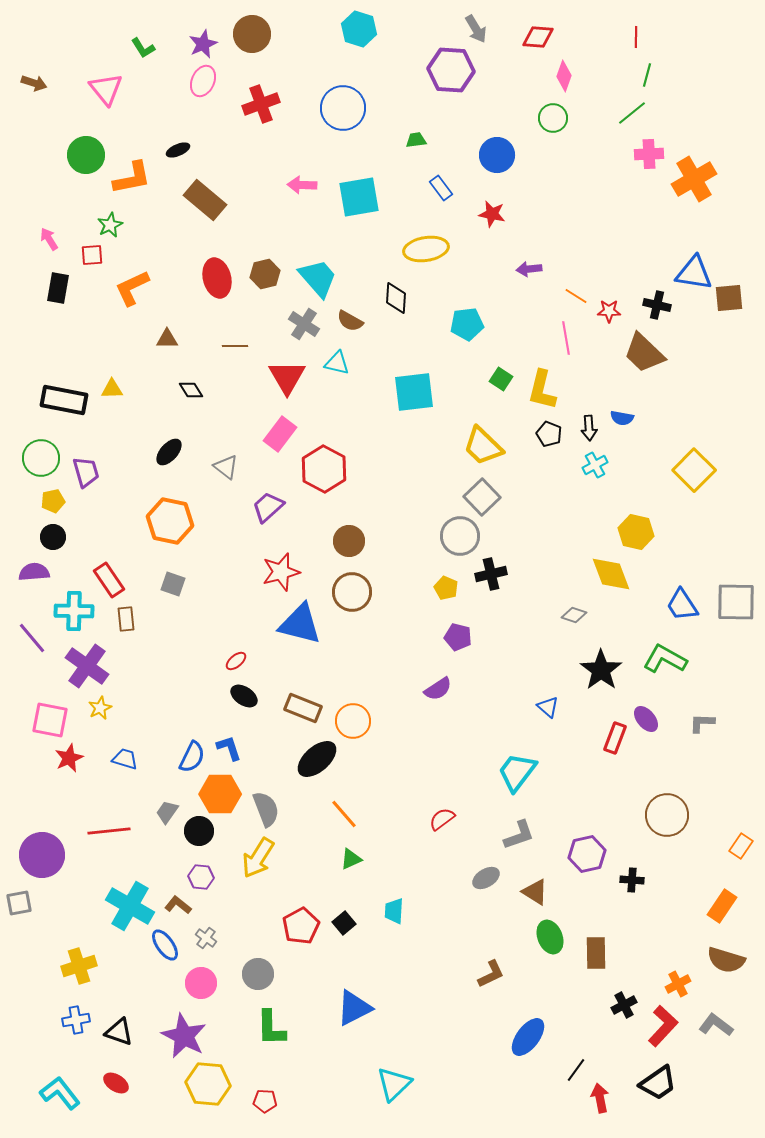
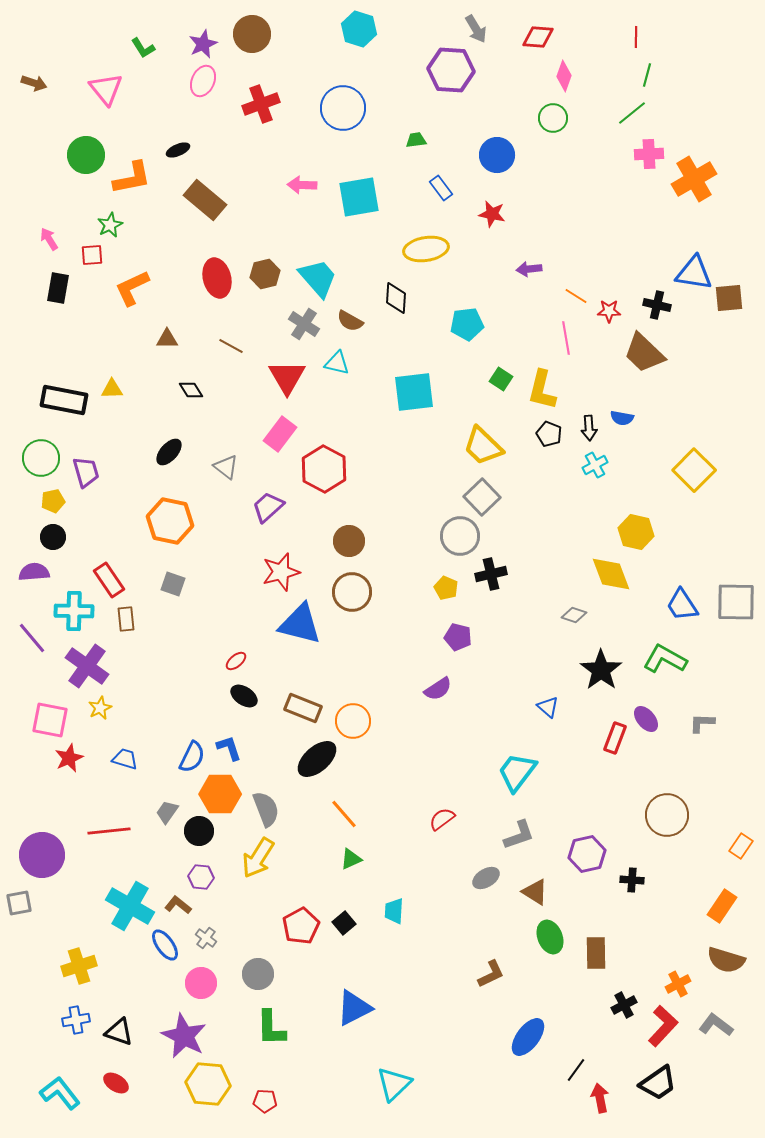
brown line at (235, 346): moved 4 px left; rotated 30 degrees clockwise
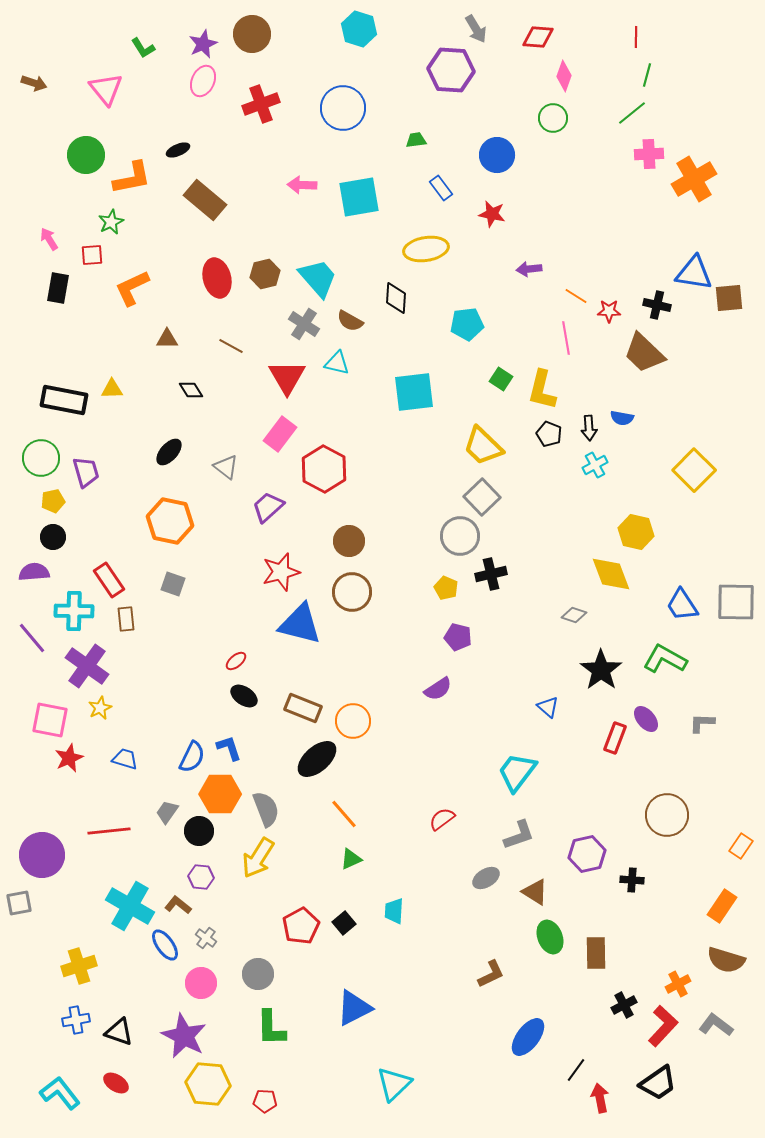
green star at (110, 225): moved 1 px right, 3 px up
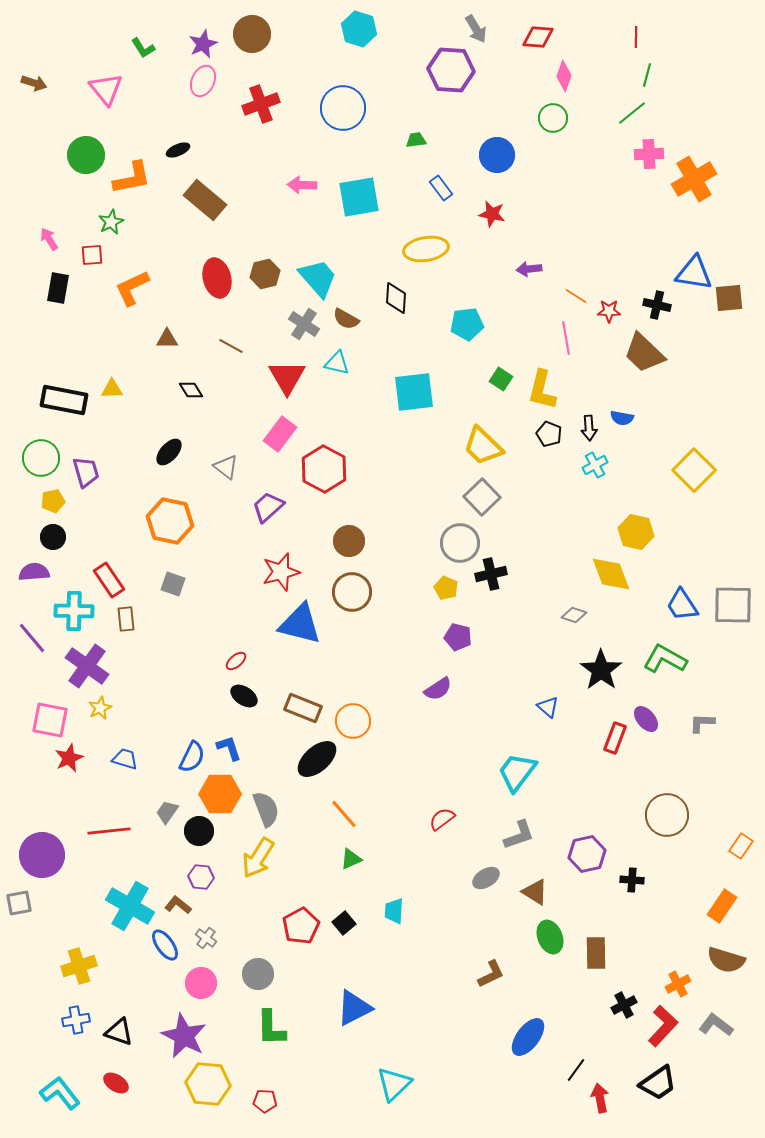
brown semicircle at (350, 321): moved 4 px left, 2 px up
gray circle at (460, 536): moved 7 px down
gray square at (736, 602): moved 3 px left, 3 px down
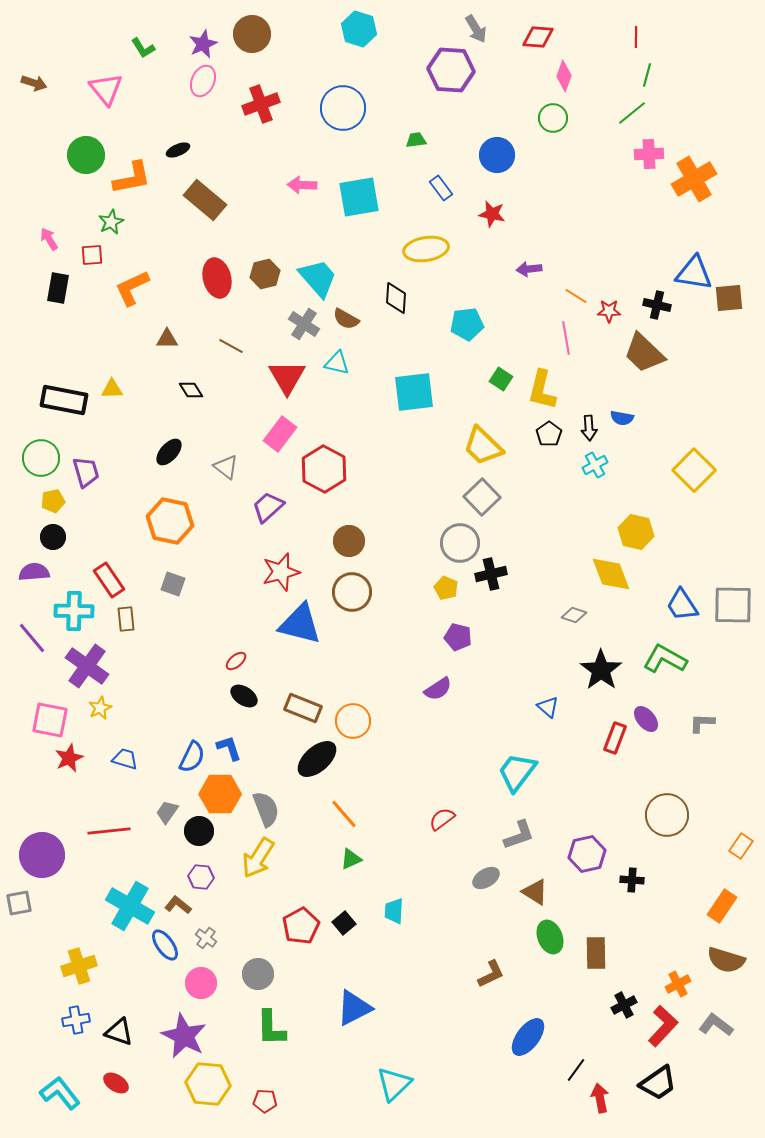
black pentagon at (549, 434): rotated 15 degrees clockwise
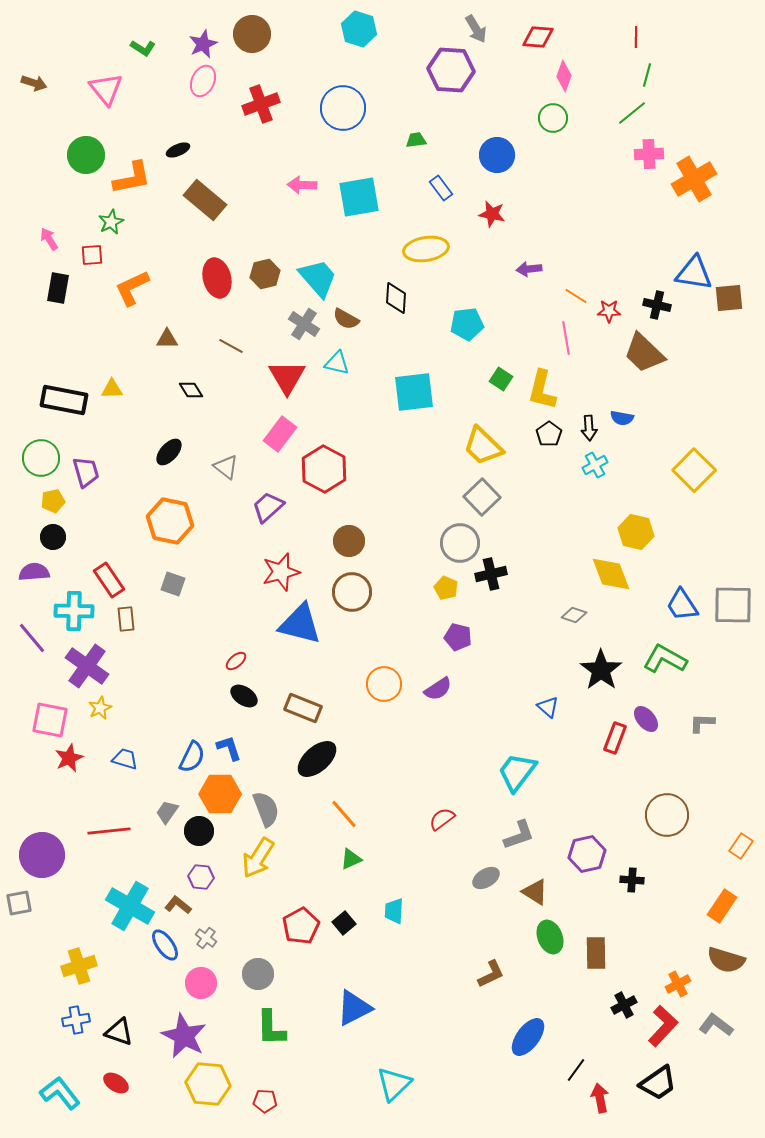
green L-shape at (143, 48): rotated 25 degrees counterclockwise
orange circle at (353, 721): moved 31 px right, 37 px up
